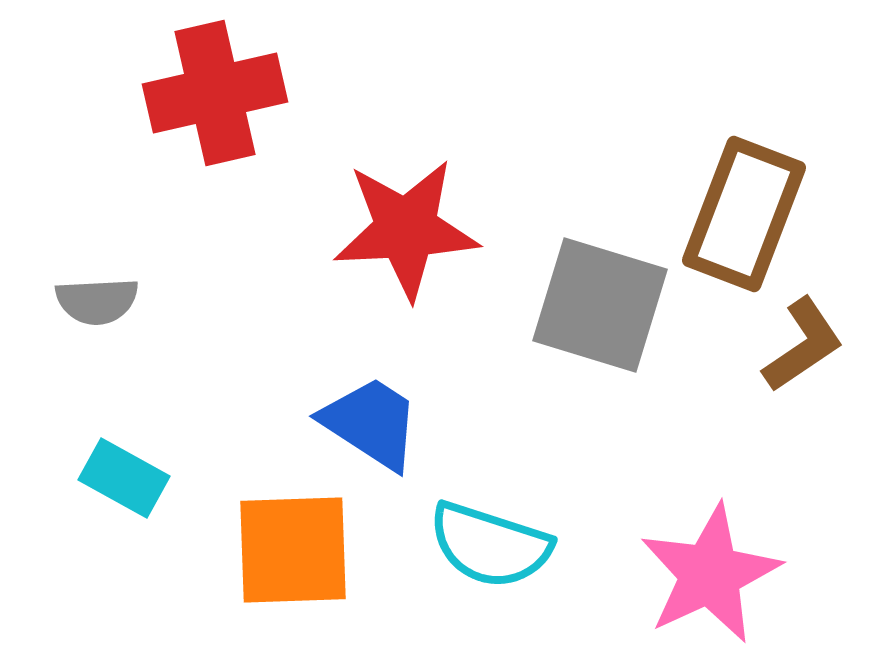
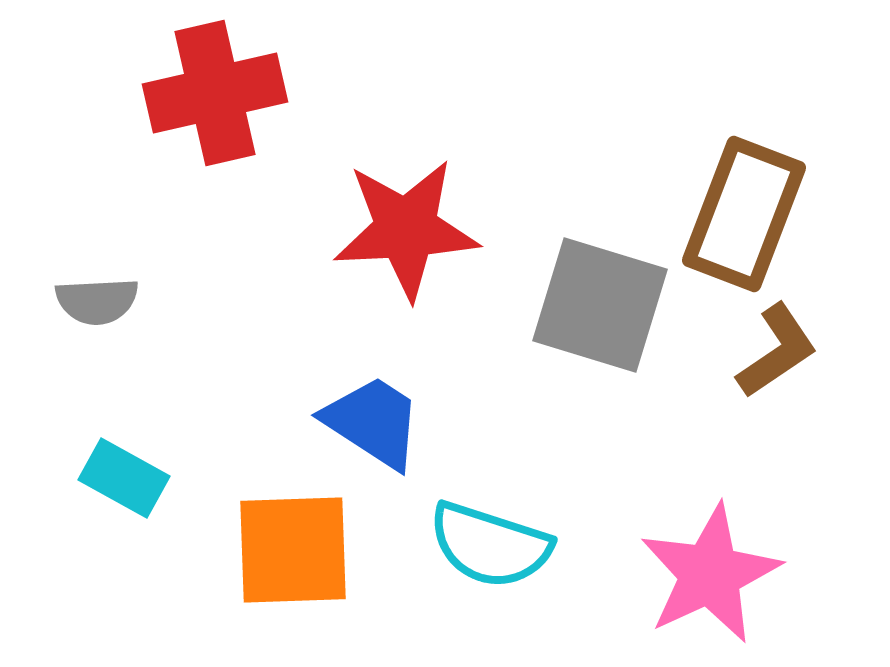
brown L-shape: moved 26 px left, 6 px down
blue trapezoid: moved 2 px right, 1 px up
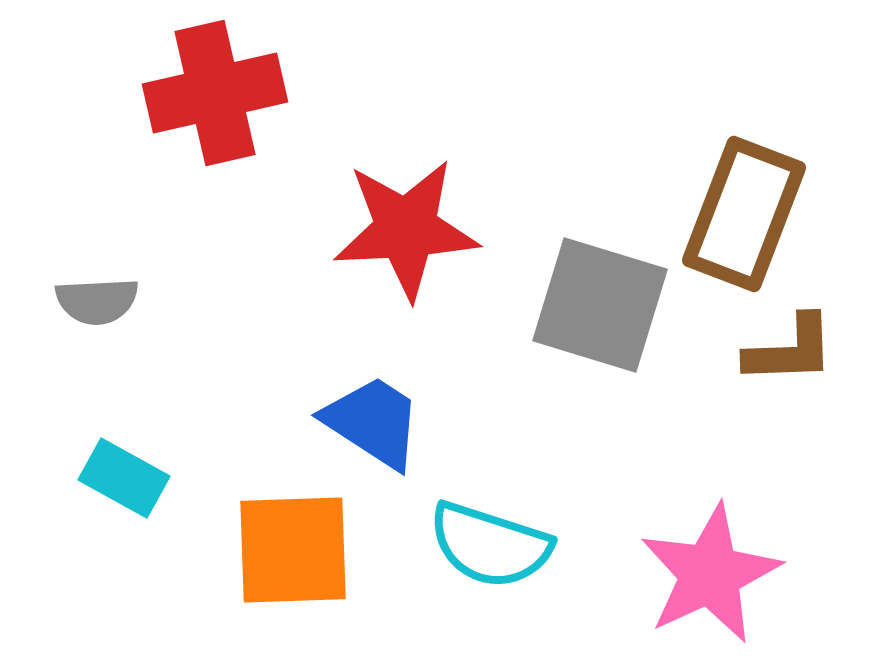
brown L-shape: moved 13 px right, 1 px up; rotated 32 degrees clockwise
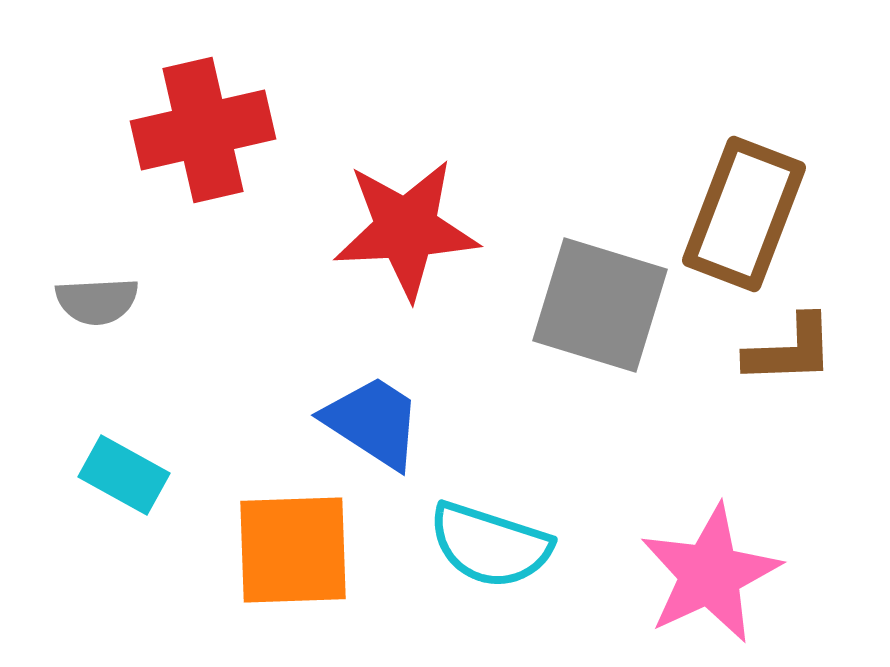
red cross: moved 12 px left, 37 px down
cyan rectangle: moved 3 px up
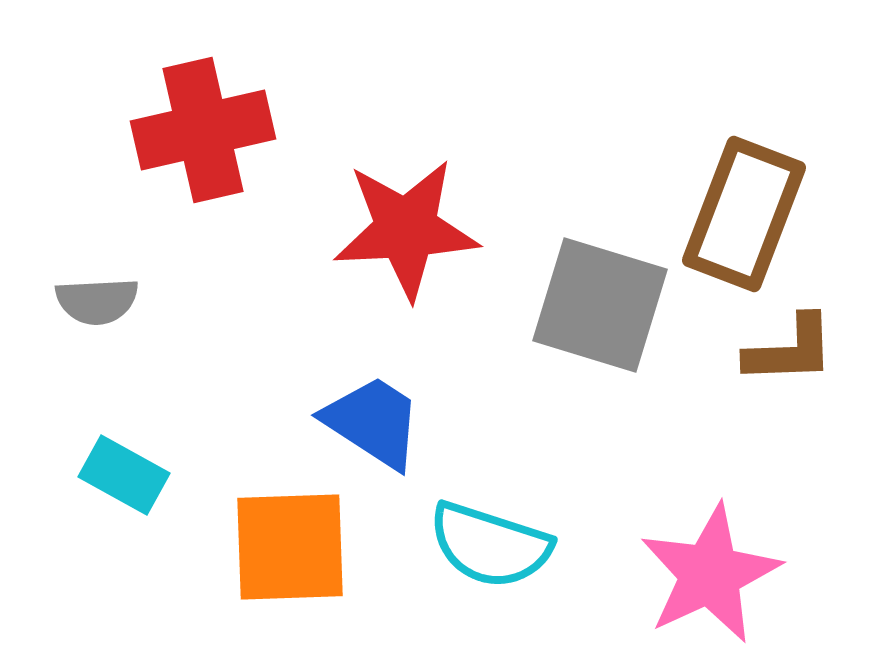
orange square: moved 3 px left, 3 px up
